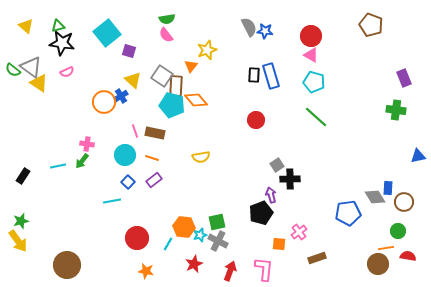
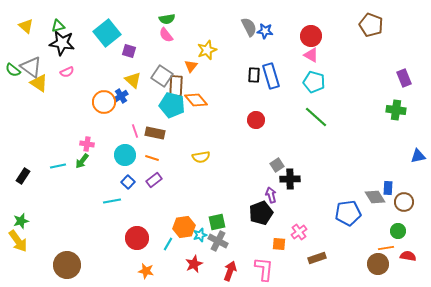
orange hexagon at (184, 227): rotated 15 degrees counterclockwise
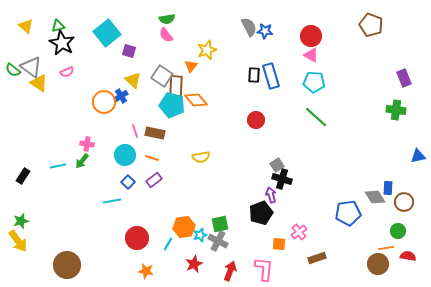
black star at (62, 43): rotated 20 degrees clockwise
cyan pentagon at (314, 82): rotated 10 degrees counterclockwise
black cross at (290, 179): moved 8 px left; rotated 18 degrees clockwise
green square at (217, 222): moved 3 px right, 2 px down
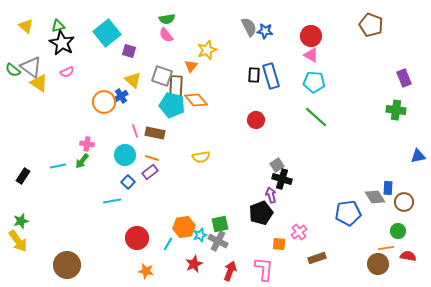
gray square at (162, 76): rotated 15 degrees counterclockwise
purple rectangle at (154, 180): moved 4 px left, 8 px up
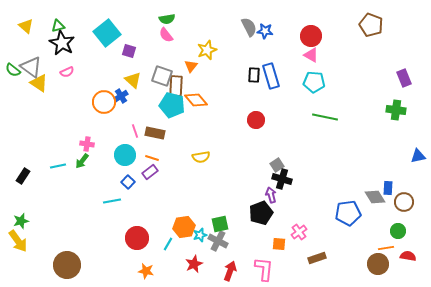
green line at (316, 117): moved 9 px right; rotated 30 degrees counterclockwise
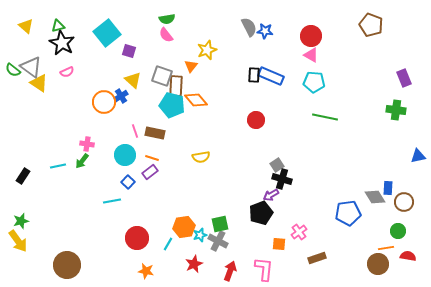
blue rectangle at (271, 76): rotated 50 degrees counterclockwise
purple arrow at (271, 195): rotated 105 degrees counterclockwise
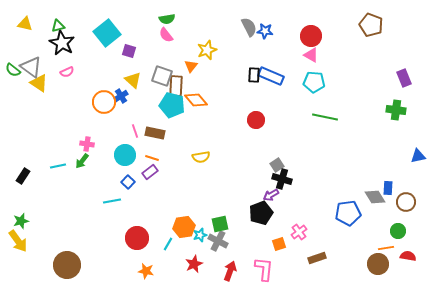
yellow triangle at (26, 26): moved 1 px left, 2 px up; rotated 28 degrees counterclockwise
brown circle at (404, 202): moved 2 px right
orange square at (279, 244): rotated 24 degrees counterclockwise
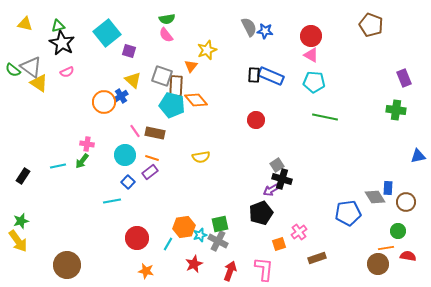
pink line at (135, 131): rotated 16 degrees counterclockwise
purple arrow at (271, 195): moved 5 px up
